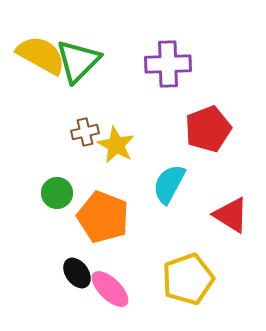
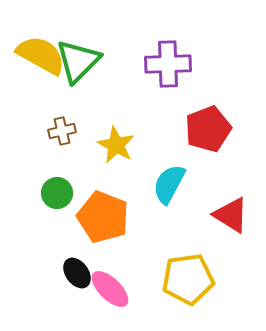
brown cross: moved 23 px left, 1 px up
yellow pentagon: rotated 12 degrees clockwise
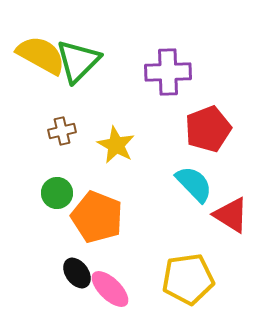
purple cross: moved 8 px down
cyan semicircle: moved 25 px right; rotated 108 degrees clockwise
orange pentagon: moved 6 px left
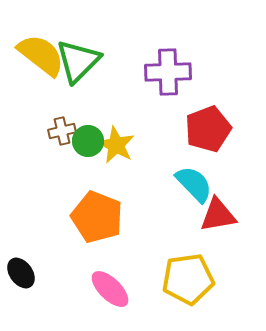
yellow semicircle: rotated 9 degrees clockwise
green circle: moved 31 px right, 52 px up
red triangle: moved 13 px left; rotated 42 degrees counterclockwise
black ellipse: moved 56 px left
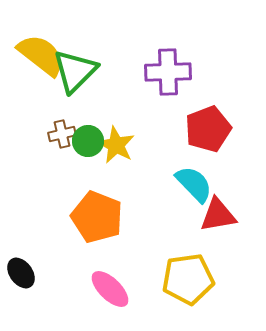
green triangle: moved 3 px left, 10 px down
brown cross: moved 3 px down
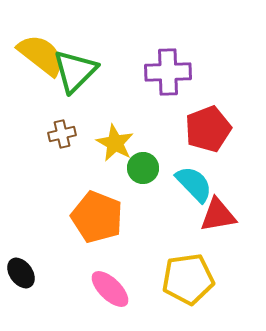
green circle: moved 55 px right, 27 px down
yellow star: moved 1 px left, 2 px up
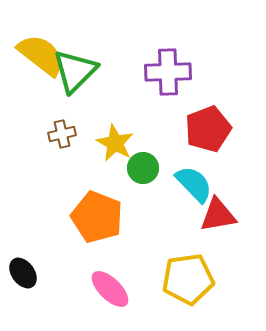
black ellipse: moved 2 px right
